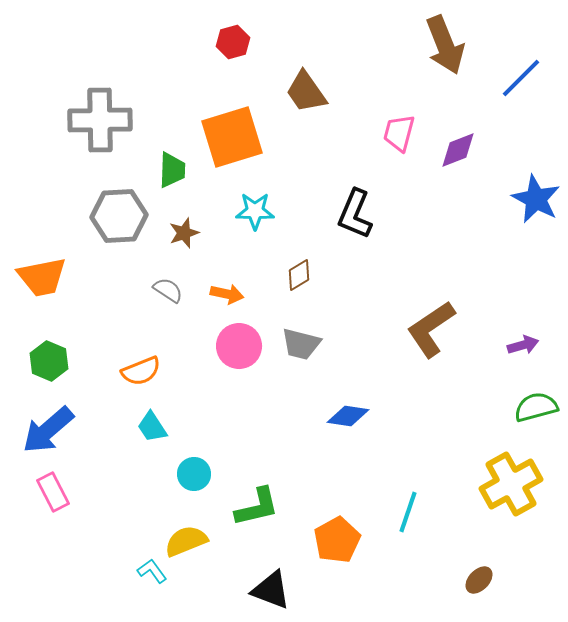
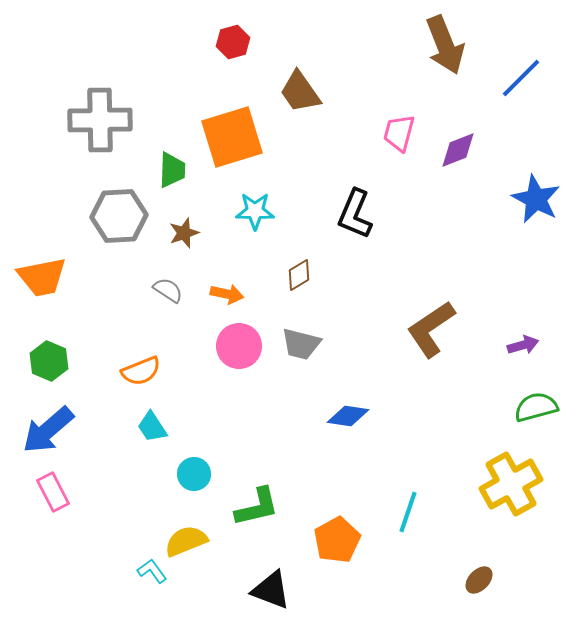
brown trapezoid: moved 6 px left
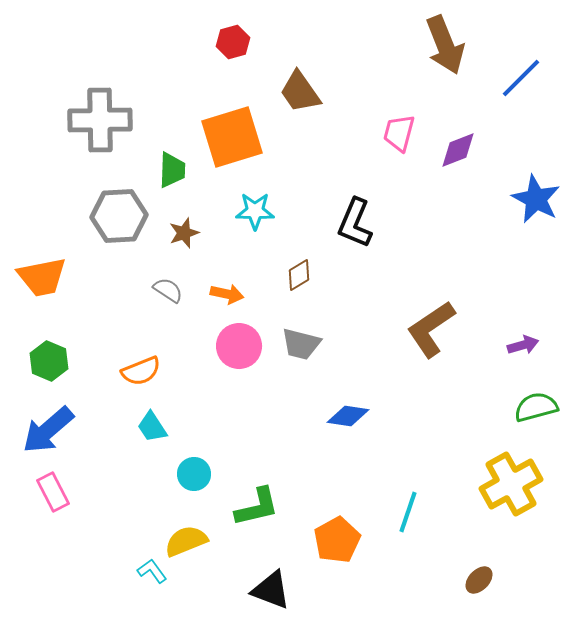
black L-shape: moved 9 px down
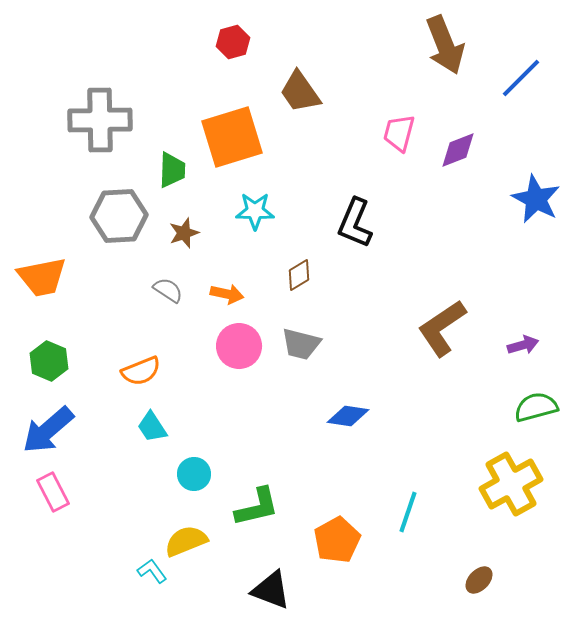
brown L-shape: moved 11 px right, 1 px up
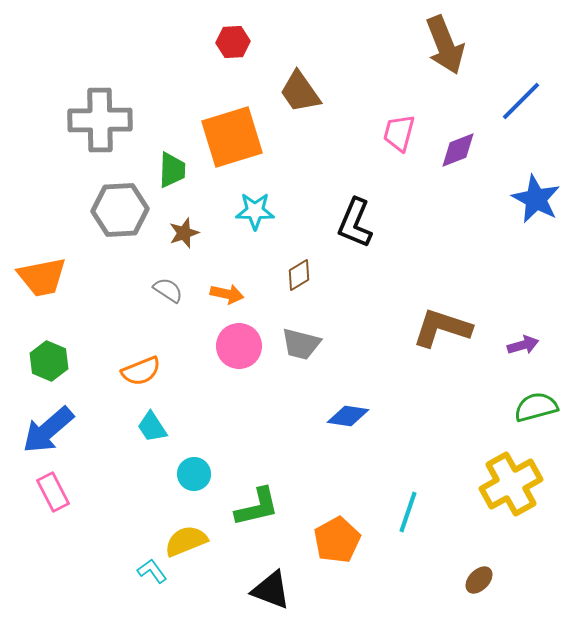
red hexagon: rotated 12 degrees clockwise
blue line: moved 23 px down
gray hexagon: moved 1 px right, 6 px up
brown L-shape: rotated 52 degrees clockwise
